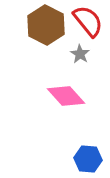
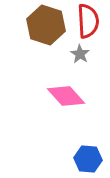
red semicircle: rotated 36 degrees clockwise
brown hexagon: rotated 9 degrees counterclockwise
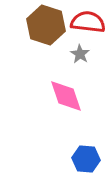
red semicircle: moved 1 px down; rotated 80 degrees counterclockwise
pink diamond: rotated 24 degrees clockwise
blue hexagon: moved 2 px left
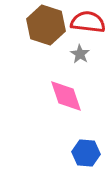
blue hexagon: moved 6 px up
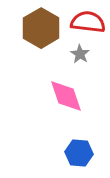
brown hexagon: moved 5 px left, 3 px down; rotated 12 degrees clockwise
blue hexagon: moved 7 px left
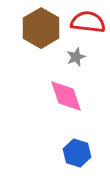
gray star: moved 4 px left, 3 px down; rotated 18 degrees clockwise
blue hexagon: moved 2 px left; rotated 12 degrees clockwise
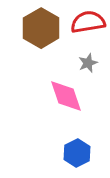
red semicircle: rotated 16 degrees counterclockwise
gray star: moved 12 px right, 6 px down
blue hexagon: rotated 16 degrees clockwise
